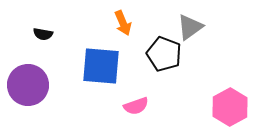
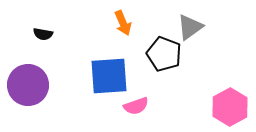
blue square: moved 8 px right, 10 px down; rotated 9 degrees counterclockwise
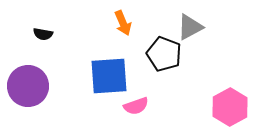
gray triangle: rotated 8 degrees clockwise
purple circle: moved 1 px down
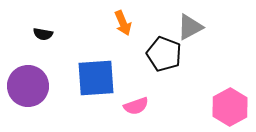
blue square: moved 13 px left, 2 px down
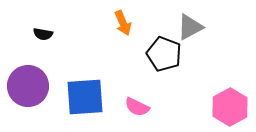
blue square: moved 11 px left, 19 px down
pink semicircle: moved 1 px right, 1 px down; rotated 45 degrees clockwise
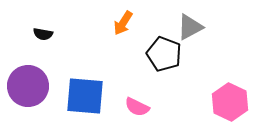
orange arrow: rotated 55 degrees clockwise
blue square: moved 1 px up; rotated 9 degrees clockwise
pink hexagon: moved 5 px up; rotated 6 degrees counterclockwise
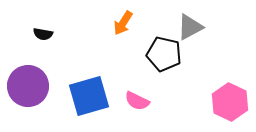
black pentagon: rotated 8 degrees counterclockwise
blue square: moved 4 px right; rotated 21 degrees counterclockwise
pink semicircle: moved 6 px up
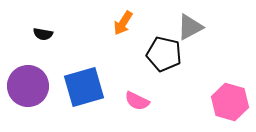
blue square: moved 5 px left, 9 px up
pink hexagon: rotated 9 degrees counterclockwise
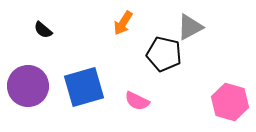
black semicircle: moved 4 px up; rotated 30 degrees clockwise
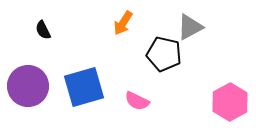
black semicircle: rotated 24 degrees clockwise
pink hexagon: rotated 15 degrees clockwise
